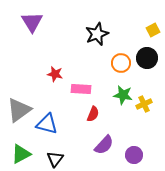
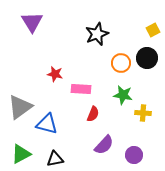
yellow cross: moved 1 px left, 9 px down; rotated 28 degrees clockwise
gray triangle: moved 1 px right, 3 px up
black triangle: rotated 42 degrees clockwise
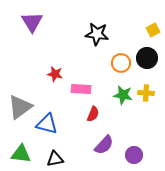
black star: rotated 30 degrees clockwise
yellow cross: moved 3 px right, 20 px up
green triangle: rotated 35 degrees clockwise
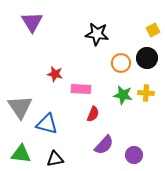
gray triangle: rotated 28 degrees counterclockwise
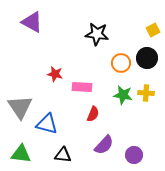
purple triangle: rotated 30 degrees counterclockwise
pink rectangle: moved 1 px right, 2 px up
black triangle: moved 8 px right, 4 px up; rotated 18 degrees clockwise
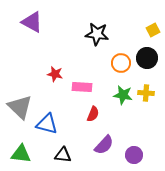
gray triangle: rotated 12 degrees counterclockwise
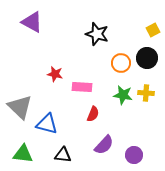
black star: rotated 10 degrees clockwise
green triangle: moved 2 px right
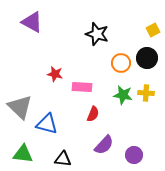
black triangle: moved 4 px down
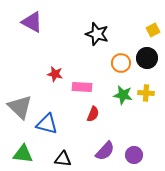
purple semicircle: moved 1 px right, 6 px down
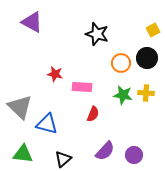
black triangle: rotated 48 degrees counterclockwise
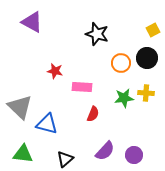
red star: moved 3 px up
green star: moved 1 px right, 3 px down; rotated 18 degrees counterclockwise
black triangle: moved 2 px right
